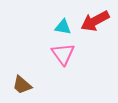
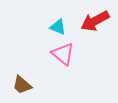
cyan triangle: moved 5 px left; rotated 12 degrees clockwise
pink triangle: rotated 15 degrees counterclockwise
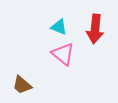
red arrow: moved 8 px down; rotated 56 degrees counterclockwise
cyan triangle: moved 1 px right
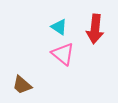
cyan triangle: rotated 12 degrees clockwise
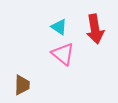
red arrow: rotated 16 degrees counterclockwise
brown trapezoid: rotated 130 degrees counterclockwise
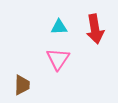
cyan triangle: rotated 36 degrees counterclockwise
pink triangle: moved 5 px left, 5 px down; rotated 25 degrees clockwise
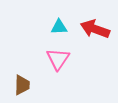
red arrow: rotated 120 degrees clockwise
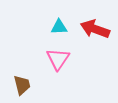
brown trapezoid: rotated 15 degrees counterclockwise
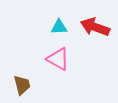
red arrow: moved 2 px up
pink triangle: rotated 35 degrees counterclockwise
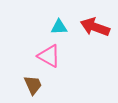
pink triangle: moved 9 px left, 3 px up
brown trapezoid: moved 11 px right; rotated 10 degrees counterclockwise
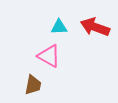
brown trapezoid: rotated 35 degrees clockwise
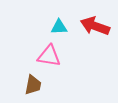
red arrow: moved 1 px up
pink triangle: rotated 20 degrees counterclockwise
